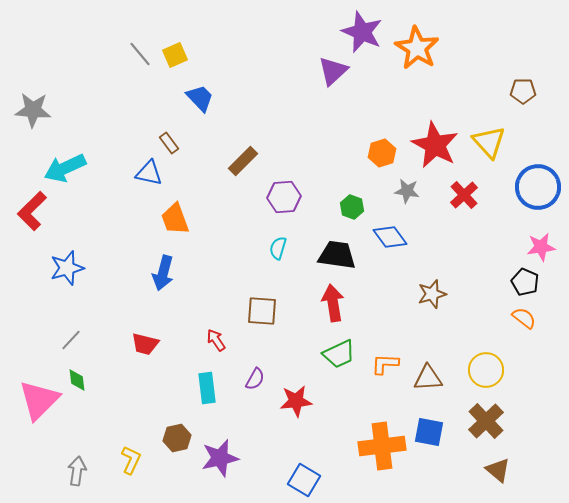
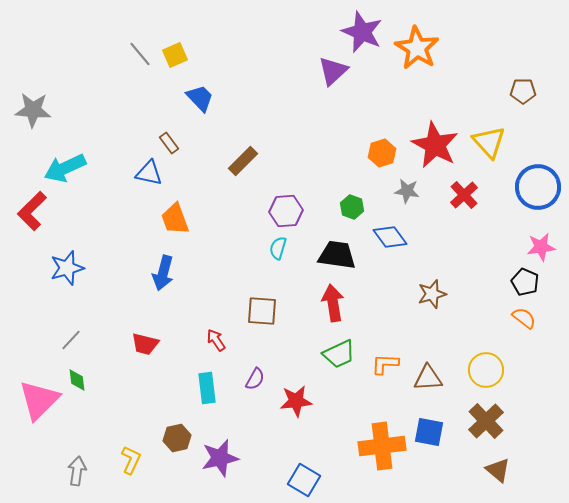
purple hexagon at (284, 197): moved 2 px right, 14 px down
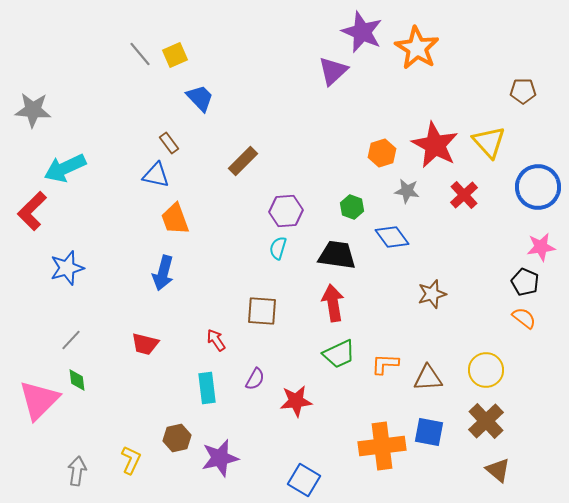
blue triangle at (149, 173): moved 7 px right, 2 px down
blue diamond at (390, 237): moved 2 px right
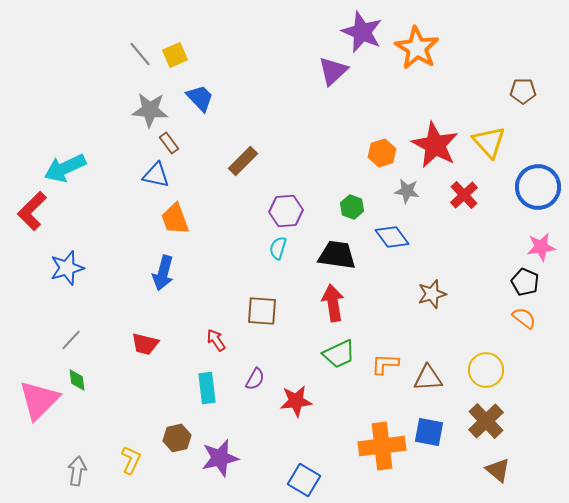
gray star at (33, 110): moved 117 px right
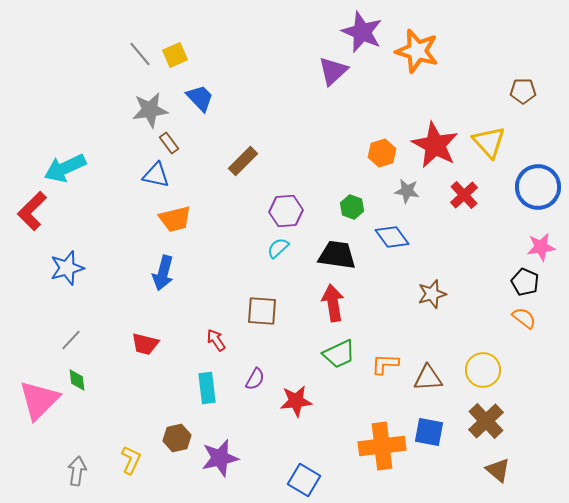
orange star at (417, 48): moved 3 px down; rotated 15 degrees counterclockwise
gray star at (150, 110): rotated 12 degrees counterclockwise
orange trapezoid at (175, 219): rotated 84 degrees counterclockwise
cyan semicircle at (278, 248): rotated 30 degrees clockwise
yellow circle at (486, 370): moved 3 px left
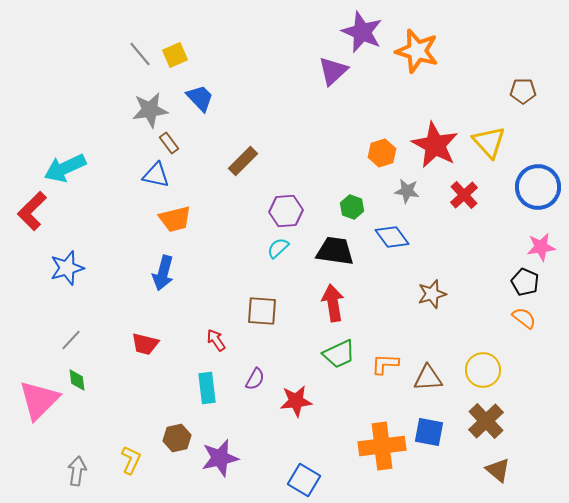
black trapezoid at (337, 255): moved 2 px left, 4 px up
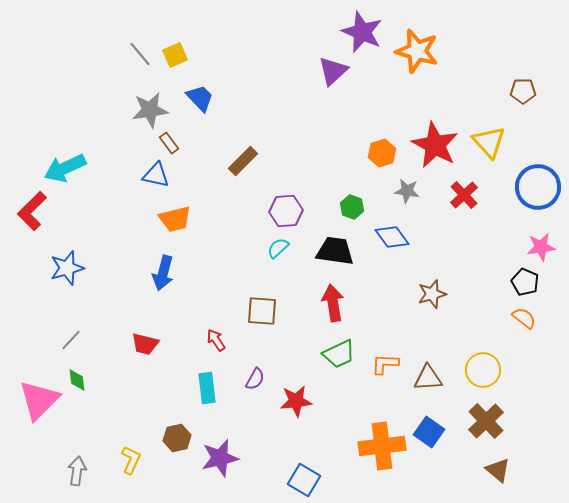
blue square at (429, 432): rotated 24 degrees clockwise
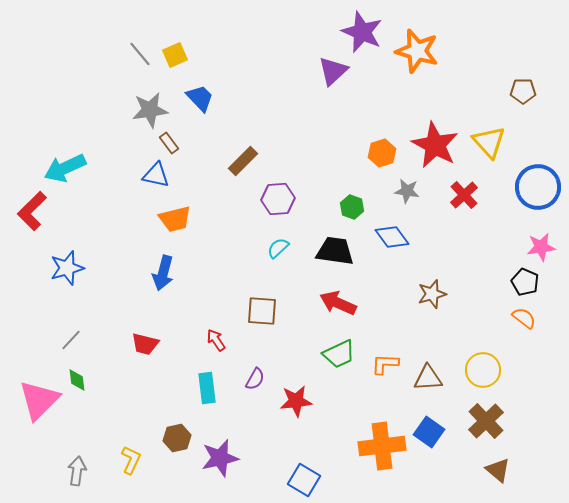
purple hexagon at (286, 211): moved 8 px left, 12 px up
red arrow at (333, 303): moved 5 px right; rotated 57 degrees counterclockwise
